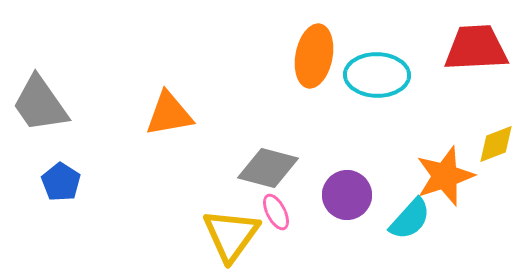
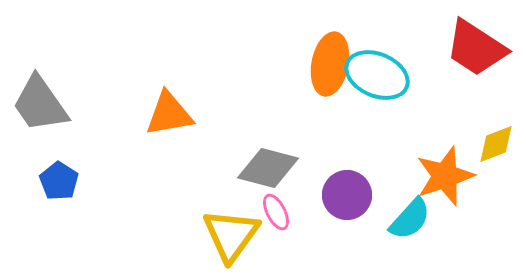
red trapezoid: rotated 144 degrees counterclockwise
orange ellipse: moved 16 px right, 8 px down
cyan ellipse: rotated 22 degrees clockwise
blue pentagon: moved 2 px left, 1 px up
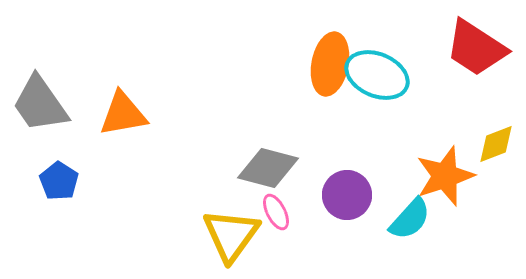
orange triangle: moved 46 px left
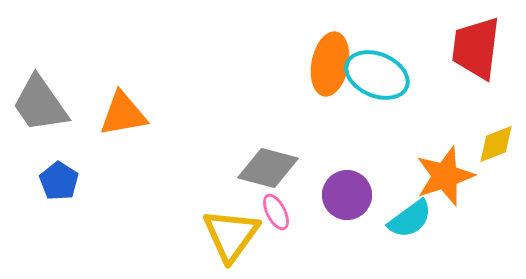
red trapezoid: rotated 64 degrees clockwise
cyan semicircle: rotated 12 degrees clockwise
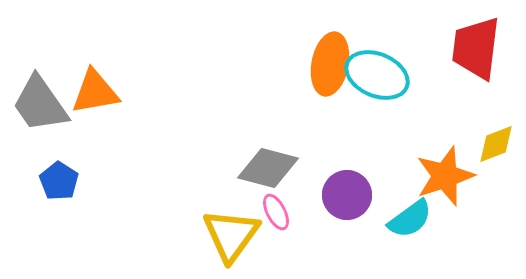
orange triangle: moved 28 px left, 22 px up
